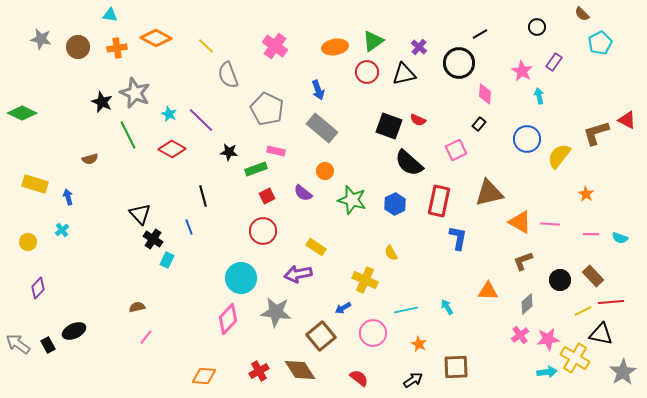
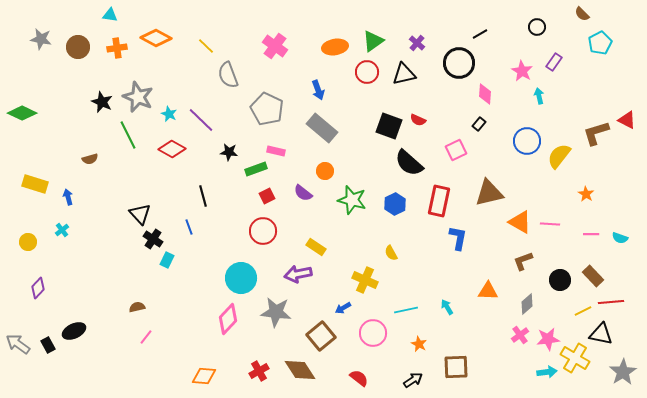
purple cross at (419, 47): moved 2 px left, 4 px up
gray star at (135, 93): moved 3 px right, 4 px down
blue circle at (527, 139): moved 2 px down
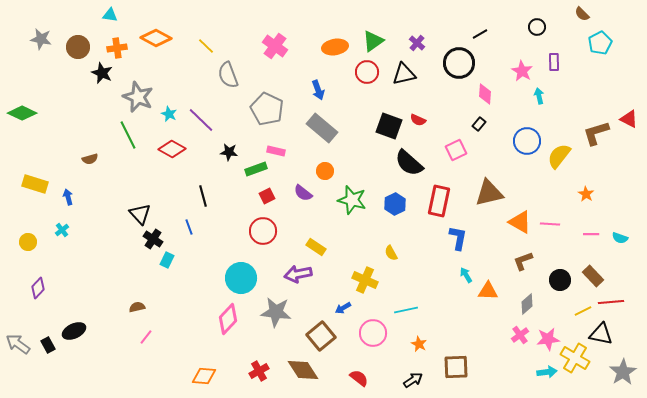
purple rectangle at (554, 62): rotated 36 degrees counterclockwise
black star at (102, 102): moved 29 px up
red triangle at (627, 120): moved 2 px right, 1 px up
cyan arrow at (447, 307): moved 19 px right, 32 px up
brown diamond at (300, 370): moved 3 px right
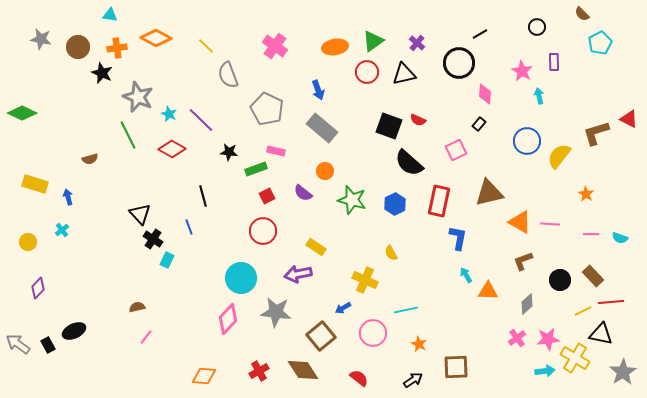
pink cross at (520, 335): moved 3 px left, 3 px down
cyan arrow at (547, 372): moved 2 px left, 1 px up
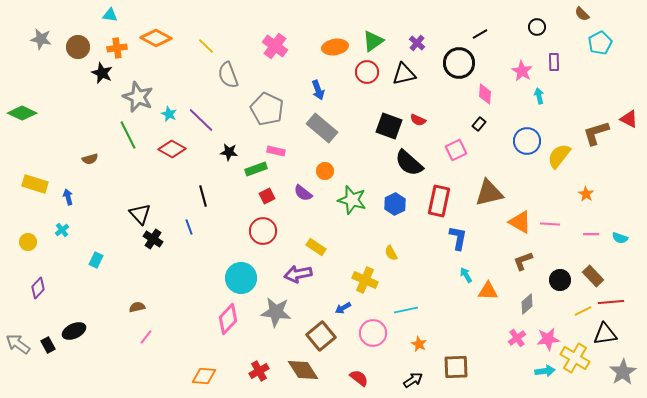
cyan rectangle at (167, 260): moved 71 px left
black triangle at (601, 334): moved 4 px right; rotated 20 degrees counterclockwise
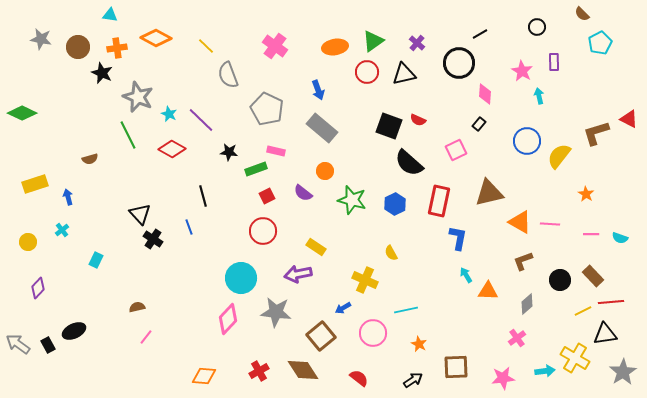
yellow rectangle at (35, 184): rotated 35 degrees counterclockwise
pink star at (548, 339): moved 45 px left, 39 px down
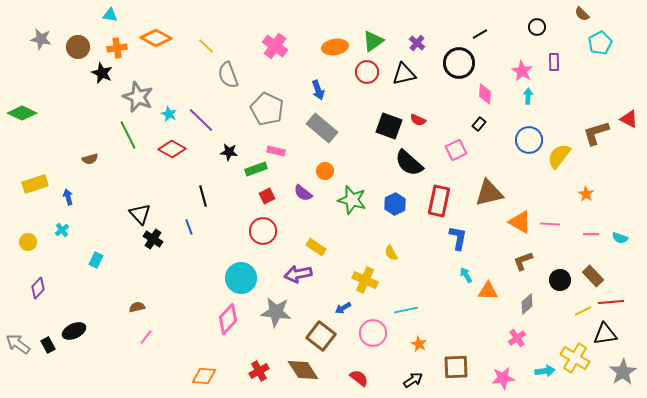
cyan arrow at (539, 96): moved 11 px left; rotated 14 degrees clockwise
blue circle at (527, 141): moved 2 px right, 1 px up
brown square at (321, 336): rotated 12 degrees counterclockwise
